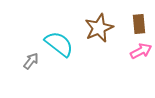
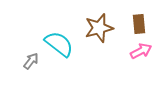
brown star: rotated 8 degrees clockwise
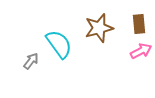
cyan semicircle: rotated 16 degrees clockwise
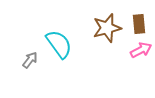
brown star: moved 8 px right
pink arrow: moved 1 px up
gray arrow: moved 1 px left, 1 px up
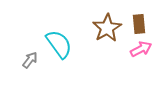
brown star: rotated 16 degrees counterclockwise
pink arrow: moved 1 px up
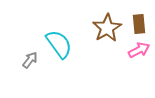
pink arrow: moved 2 px left, 1 px down
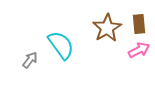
cyan semicircle: moved 2 px right, 1 px down
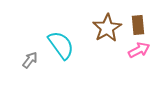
brown rectangle: moved 1 px left, 1 px down
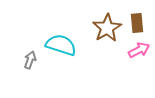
brown rectangle: moved 1 px left, 2 px up
cyan semicircle: rotated 36 degrees counterclockwise
gray arrow: rotated 18 degrees counterclockwise
